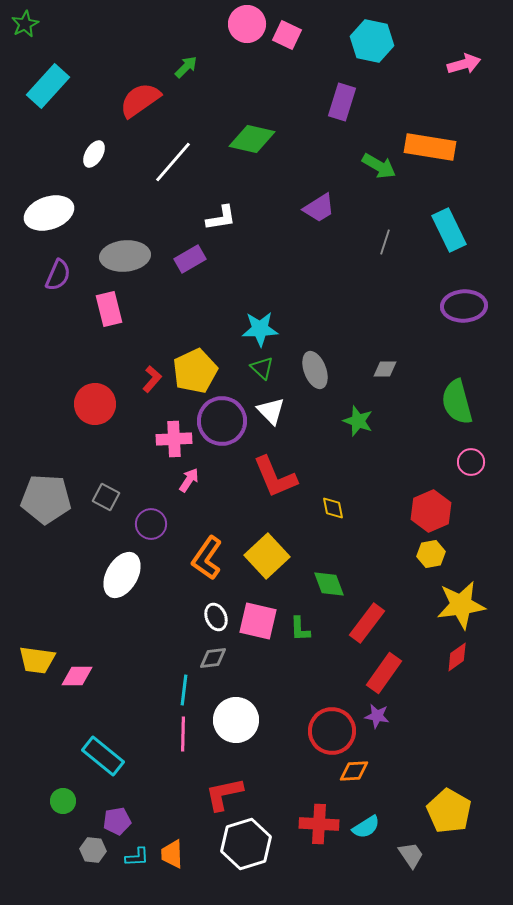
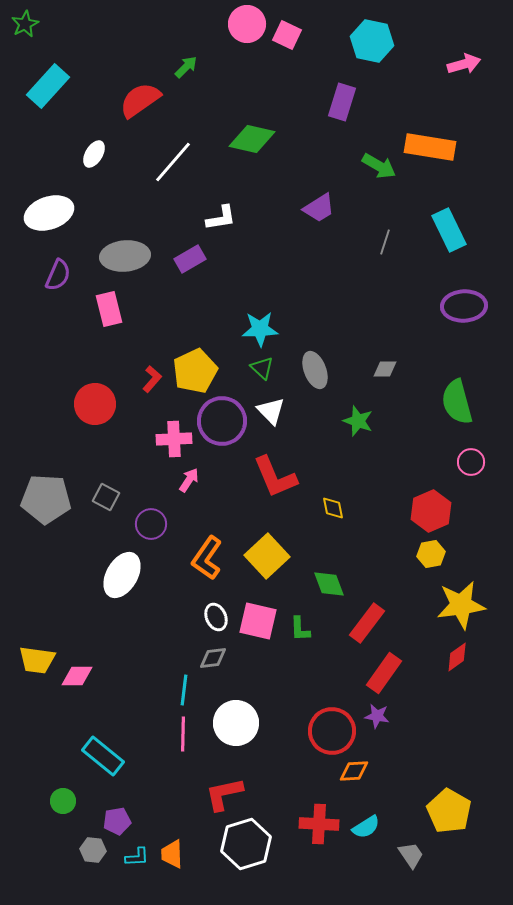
white circle at (236, 720): moved 3 px down
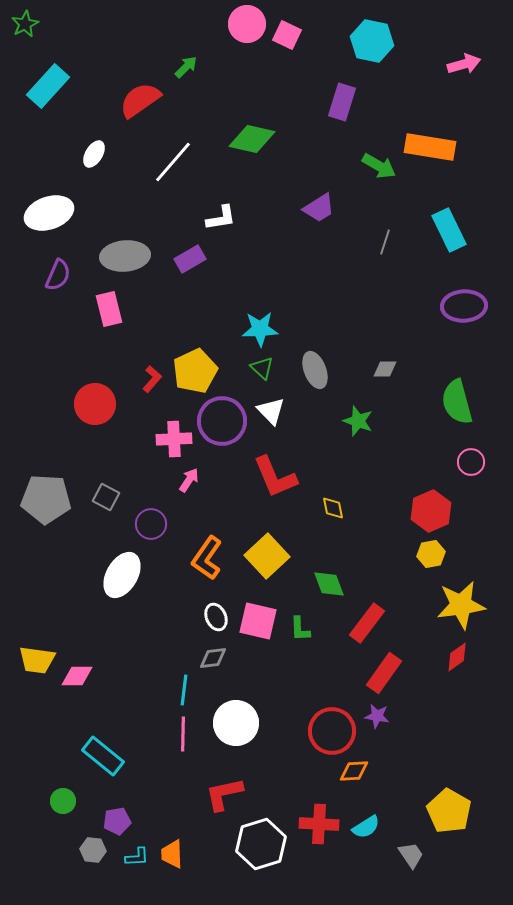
white hexagon at (246, 844): moved 15 px right
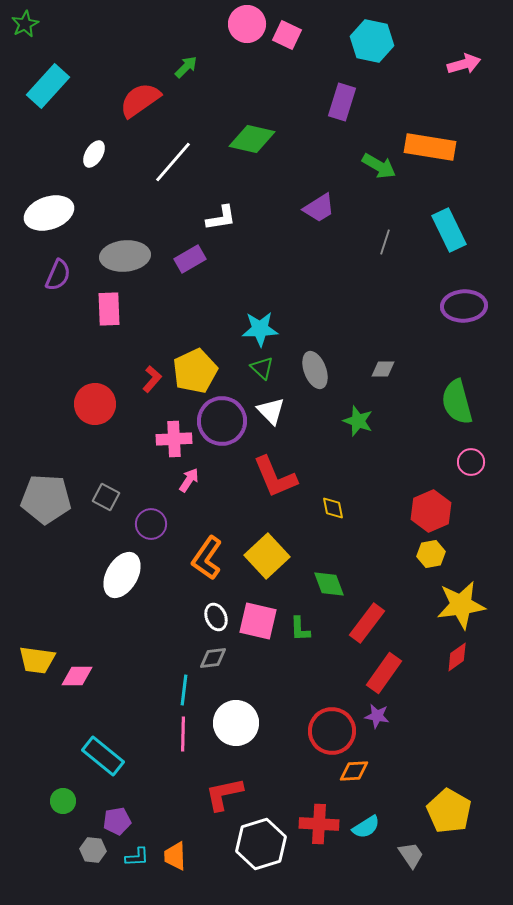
pink rectangle at (109, 309): rotated 12 degrees clockwise
gray diamond at (385, 369): moved 2 px left
orange trapezoid at (172, 854): moved 3 px right, 2 px down
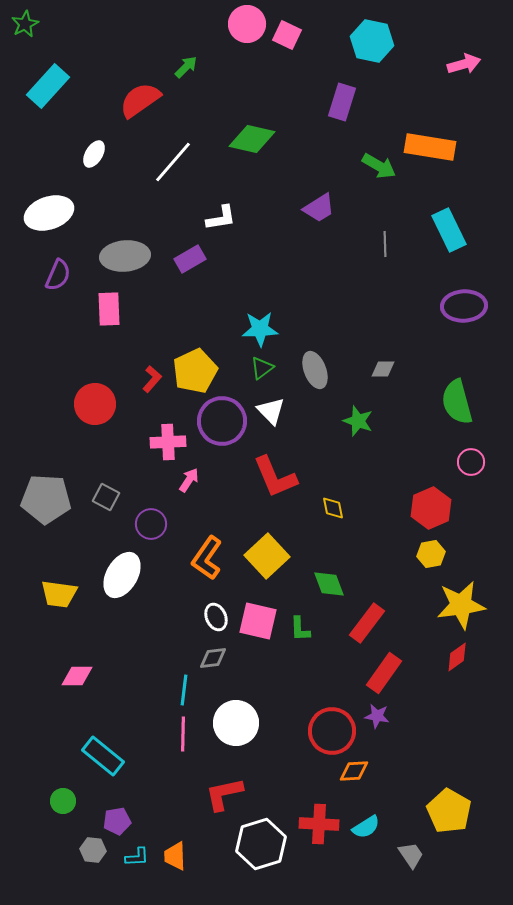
gray line at (385, 242): moved 2 px down; rotated 20 degrees counterclockwise
green triangle at (262, 368): rotated 40 degrees clockwise
pink cross at (174, 439): moved 6 px left, 3 px down
red hexagon at (431, 511): moved 3 px up
yellow trapezoid at (37, 660): moved 22 px right, 66 px up
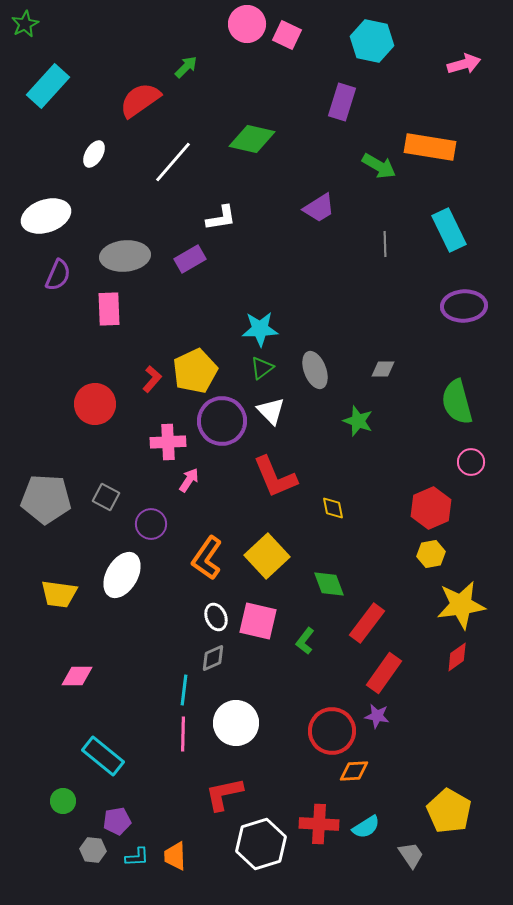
white ellipse at (49, 213): moved 3 px left, 3 px down
green L-shape at (300, 629): moved 5 px right, 12 px down; rotated 40 degrees clockwise
gray diamond at (213, 658): rotated 16 degrees counterclockwise
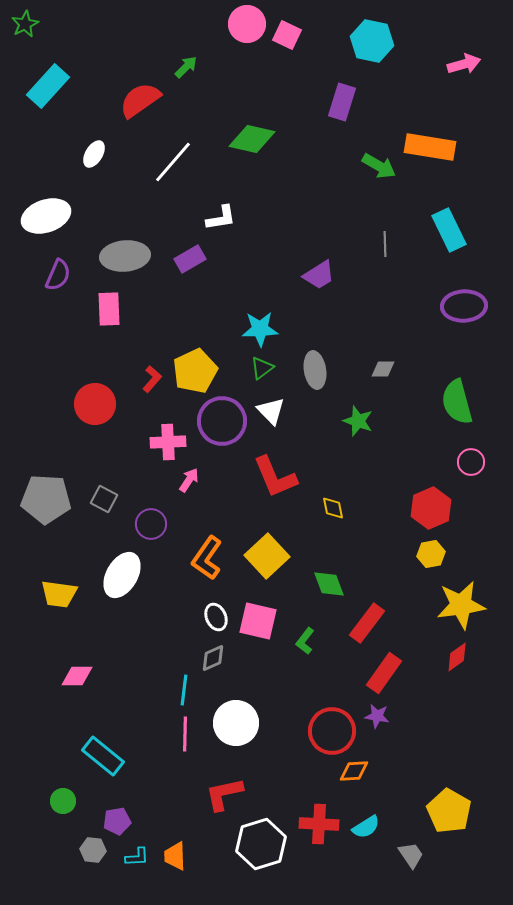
purple trapezoid at (319, 208): moved 67 px down
gray ellipse at (315, 370): rotated 12 degrees clockwise
gray square at (106, 497): moved 2 px left, 2 px down
pink line at (183, 734): moved 2 px right
